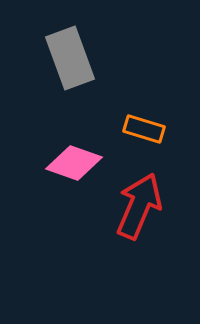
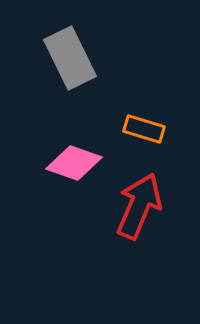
gray rectangle: rotated 6 degrees counterclockwise
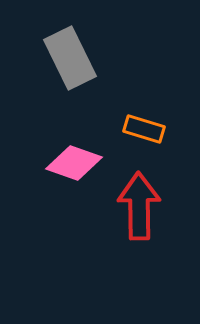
red arrow: rotated 24 degrees counterclockwise
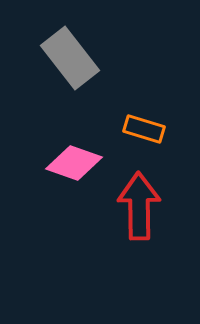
gray rectangle: rotated 12 degrees counterclockwise
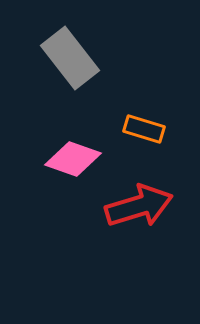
pink diamond: moved 1 px left, 4 px up
red arrow: rotated 74 degrees clockwise
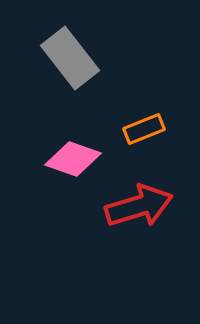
orange rectangle: rotated 39 degrees counterclockwise
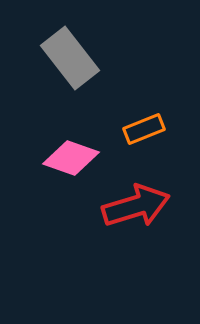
pink diamond: moved 2 px left, 1 px up
red arrow: moved 3 px left
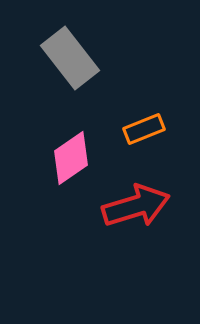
pink diamond: rotated 54 degrees counterclockwise
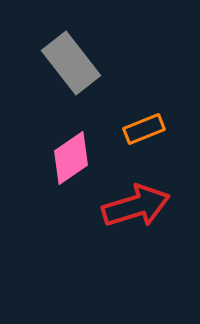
gray rectangle: moved 1 px right, 5 px down
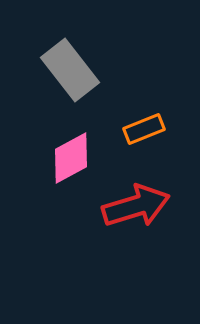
gray rectangle: moved 1 px left, 7 px down
pink diamond: rotated 6 degrees clockwise
